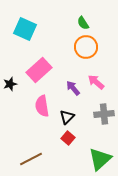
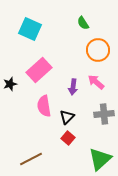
cyan square: moved 5 px right
orange circle: moved 12 px right, 3 px down
purple arrow: moved 1 px up; rotated 133 degrees counterclockwise
pink semicircle: moved 2 px right
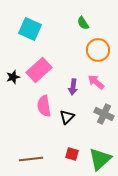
black star: moved 3 px right, 7 px up
gray cross: rotated 30 degrees clockwise
red square: moved 4 px right, 16 px down; rotated 24 degrees counterclockwise
brown line: rotated 20 degrees clockwise
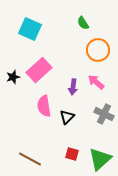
brown line: moved 1 px left; rotated 35 degrees clockwise
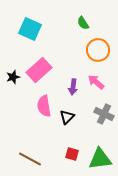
green triangle: rotated 35 degrees clockwise
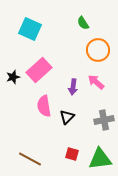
gray cross: moved 6 px down; rotated 36 degrees counterclockwise
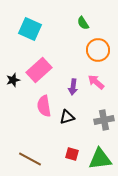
black star: moved 3 px down
black triangle: rotated 28 degrees clockwise
